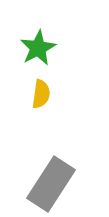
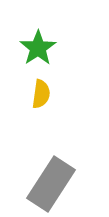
green star: rotated 6 degrees counterclockwise
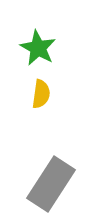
green star: rotated 9 degrees counterclockwise
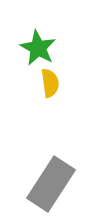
yellow semicircle: moved 9 px right, 11 px up; rotated 16 degrees counterclockwise
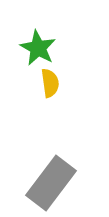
gray rectangle: moved 1 px up; rotated 4 degrees clockwise
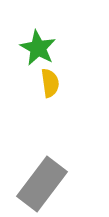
gray rectangle: moved 9 px left, 1 px down
